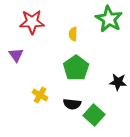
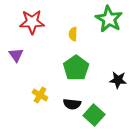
black star: moved 2 px up
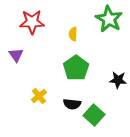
yellow cross: moved 1 px left, 1 px down; rotated 21 degrees clockwise
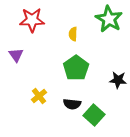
red star: moved 2 px up
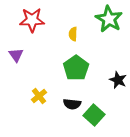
black star: rotated 18 degrees clockwise
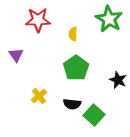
red star: moved 6 px right
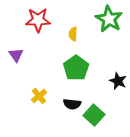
black star: moved 1 px down
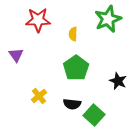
green star: moved 1 px left; rotated 20 degrees clockwise
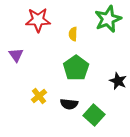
black semicircle: moved 3 px left
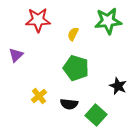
green star: moved 2 px down; rotated 16 degrees clockwise
yellow semicircle: rotated 24 degrees clockwise
purple triangle: rotated 21 degrees clockwise
green pentagon: rotated 20 degrees counterclockwise
black star: moved 5 px down
green square: moved 2 px right
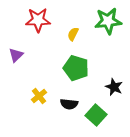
black star: moved 4 px left, 1 px down
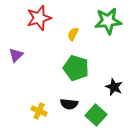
red star: moved 1 px right, 2 px up; rotated 15 degrees counterclockwise
yellow cross: moved 15 px down; rotated 28 degrees counterclockwise
